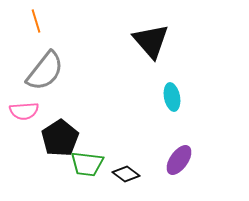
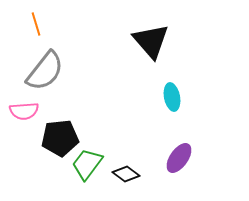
orange line: moved 3 px down
black pentagon: rotated 27 degrees clockwise
purple ellipse: moved 2 px up
green trapezoid: rotated 120 degrees clockwise
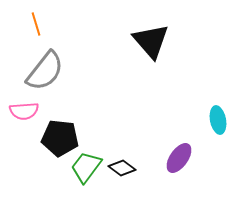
cyan ellipse: moved 46 px right, 23 px down
black pentagon: rotated 12 degrees clockwise
green trapezoid: moved 1 px left, 3 px down
black diamond: moved 4 px left, 6 px up
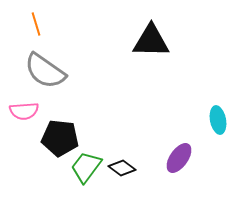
black triangle: rotated 48 degrees counterclockwise
gray semicircle: rotated 87 degrees clockwise
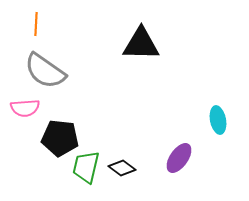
orange line: rotated 20 degrees clockwise
black triangle: moved 10 px left, 3 px down
pink semicircle: moved 1 px right, 3 px up
green trapezoid: rotated 24 degrees counterclockwise
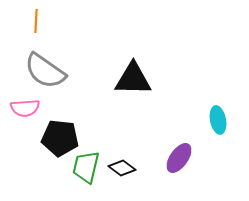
orange line: moved 3 px up
black triangle: moved 8 px left, 35 px down
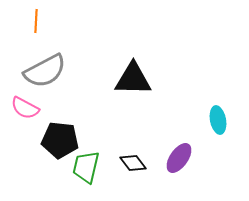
gray semicircle: rotated 63 degrees counterclockwise
pink semicircle: rotated 32 degrees clockwise
black pentagon: moved 2 px down
black diamond: moved 11 px right, 5 px up; rotated 16 degrees clockwise
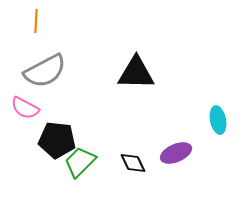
black triangle: moved 3 px right, 6 px up
black pentagon: moved 3 px left
purple ellipse: moved 3 px left, 5 px up; rotated 32 degrees clockwise
black diamond: rotated 12 degrees clockwise
green trapezoid: moved 6 px left, 5 px up; rotated 32 degrees clockwise
